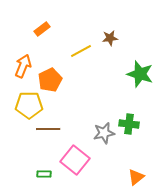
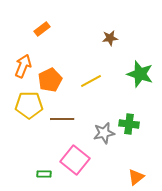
yellow line: moved 10 px right, 30 px down
brown line: moved 14 px right, 10 px up
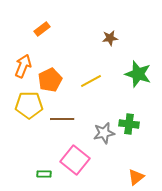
green star: moved 2 px left
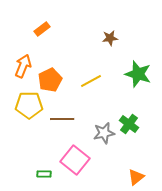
green cross: rotated 30 degrees clockwise
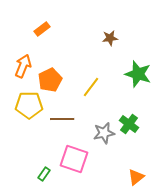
yellow line: moved 6 px down; rotated 25 degrees counterclockwise
pink square: moved 1 px left, 1 px up; rotated 20 degrees counterclockwise
green rectangle: rotated 56 degrees counterclockwise
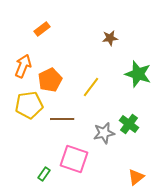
yellow pentagon: rotated 8 degrees counterclockwise
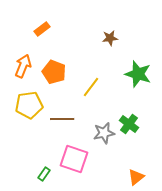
orange pentagon: moved 4 px right, 8 px up; rotated 25 degrees counterclockwise
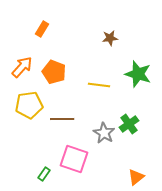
orange rectangle: rotated 21 degrees counterclockwise
orange arrow: moved 1 px left, 1 px down; rotated 20 degrees clockwise
yellow line: moved 8 px right, 2 px up; rotated 60 degrees clockwise
green cross: rotated 18 degrees clockwise
gray star: rotated 30 degrees counterclockwise
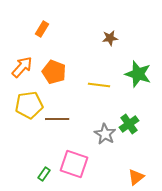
brown line: moved 5 px left
gray star: moved 1 px right, 1 px down
pink square: moved 5 px down
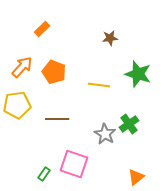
orange rectangle: rotated 14 degrees clockwise
yellow pentagon: moved 12 px left
